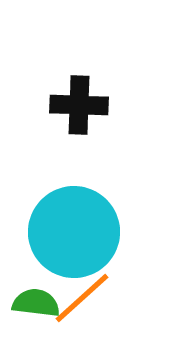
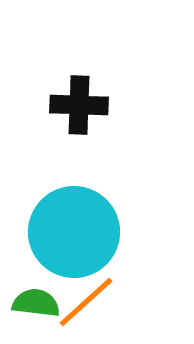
orange line: moved 4 px right, 4 px down
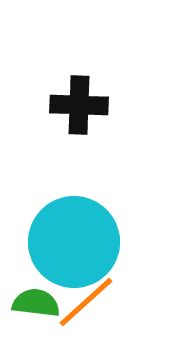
cyan circle: moved 10 px down
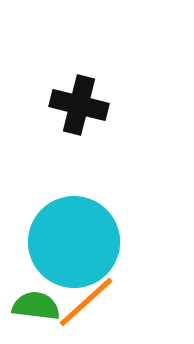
black cross: rotated 12 degrees clockwise
green semicircle: moved 3 px down
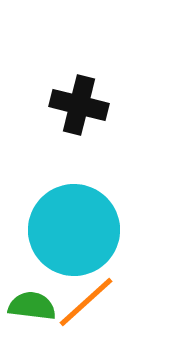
cyan circle: moved 12 px up
green semicircle: moved 4 px left
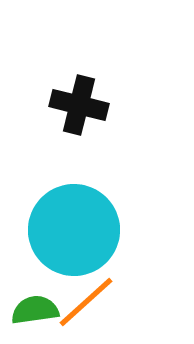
green semicircle: moved 3 px right, 4 px down; rotated 15 degrees counterclockwise
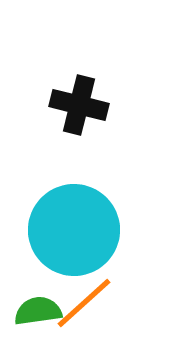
orange line: moved 2 px left, 1 px down
green semicircle: moved 3 px right, 1 px down
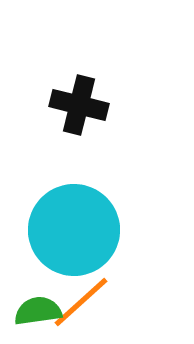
orange line: moved 3 px left, 1 px up
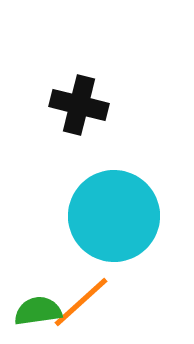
cyan circle: moved 40 px right, 14 px up
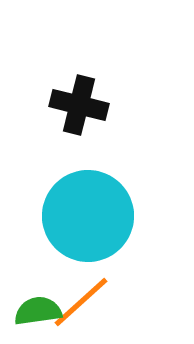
cyan circle: moved 26 px left
